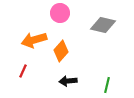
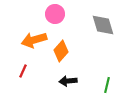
pink circle: moved 5 px left, 1 px down
gray diamond: rotated 60 degrees clockwise
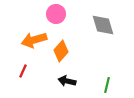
pink circle: moved 1 px right
black arrow: moved 1 px left; rotated 18 degrees clockwise
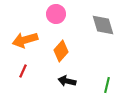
orange arrow: moved 9 px left
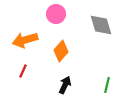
gray diamond: moved 2 px left
black arrow: moved 2 px left, 4 px down; rotated 102 degrees clockwise
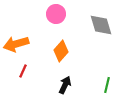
orange arrow: moved 9 px left, 4 px down
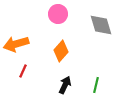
pink circle: moved 2 px right
green line: moved 11 px left
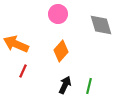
orange arrow: rotated 40 degrees clockwise
green line: moved 7 px left, 1 px down
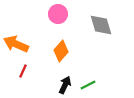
green line: moved 1 px left, 1 px up; rotated 49 degrees clockwise
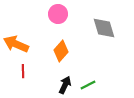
gray diamond: moved 3 px right, 3 px down
red line: rotated 24 degrees counterclockwise
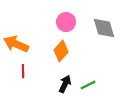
pink circle: moved 8 px right, 8 px down
black arrow: moved 1 px up
